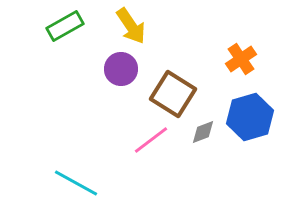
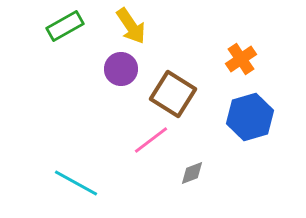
gray diamond: moved 11 px left, 41 px down
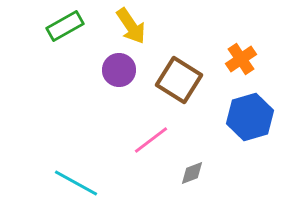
purple circle: moved 2 px left, 1 px down
brown square: moved 6 px right, 14 px up
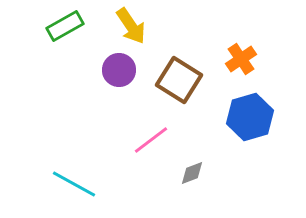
cyan line: moved 2 px left, 1 px down
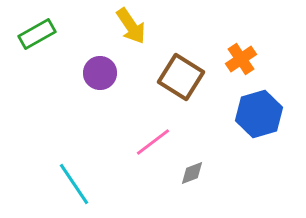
green rectangle: moved 28 px left, 8 px down
purple circle: moved 19 px left, 3 px down
brown square: moved 2 px right, 3 px up
blue hexagon: moved 9 px right, 3 px up
pink line: moved 2 px right, 2 px down
cyan line: rotated 27 degrees clockwise
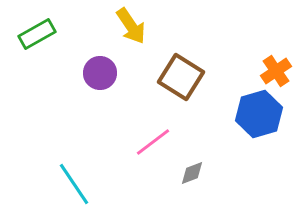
orange cross: moved 35 px right, 12 px down
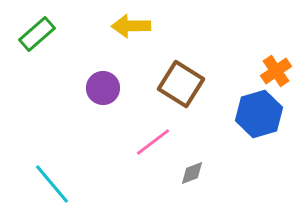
yellow arrow: rotated 123 degrees clockwise
green rectangle: rotated 12 degrees counterclockwise
purple circle: moved 3 px right, 15 px down
brown square: moved 7 px down
cyan line: moved 22 px left; rotated 6 degrees counterclockwise
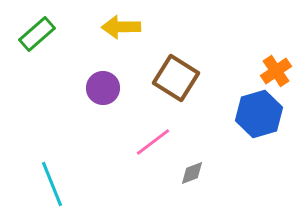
yellow arrow: moved 10 px left, 1 px down
brown square: moved 5 px left, 6 px up
cyan line: rotated 18 degrees clockwise
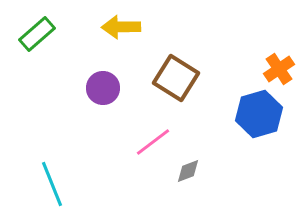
orange cross: moved 3 px right, 2 px up
gray diamond: moved 4 px left, 2 px up
